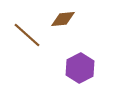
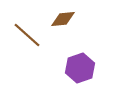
purple hexagon: rotated 8 degrees clockwise
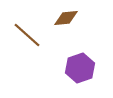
brown diamond: moved 3 px right, 1 px up
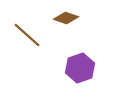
brown diamond: rotated 25 degrees clockwise
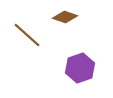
brown diamond: moved 1 px left, 1 px up
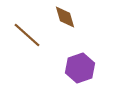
brown diamond: rotated 55 degrees clockwise
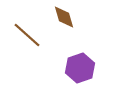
brown diamond: moved 1 px left
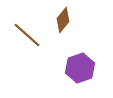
brown diamond: moved 1 px left, 3 px down; rotated 55 degrees clockwise
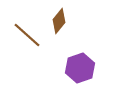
brown diamond: moved 4 px left, 1 px down
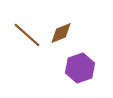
brown diamond: moved 2 px right, 12 px down; rotated 30 degrees clockwise
